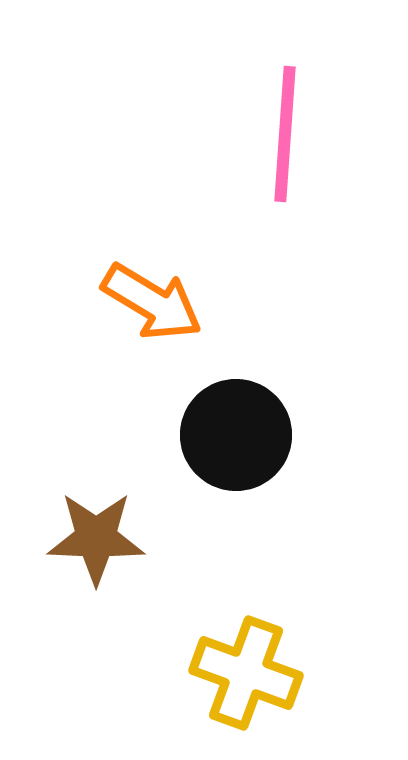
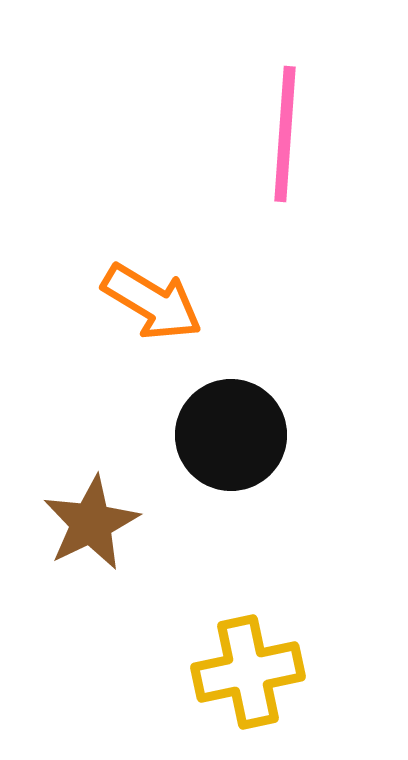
black circle: moved 5 px left
brown star: moved 5 px left, 15 px up; rotated 28 degrees counterclockwise
yellow cross: moved 2 px right, 1 px up; rotated 32 degrees counterclockwise
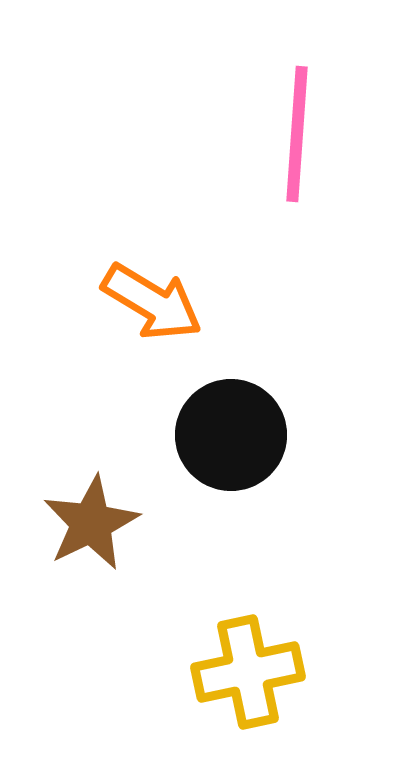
pink line: moved 12 px right
